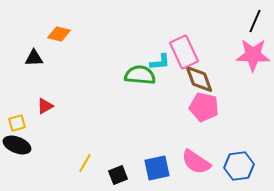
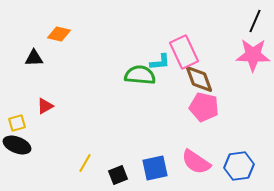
blue square: moved 2 px left
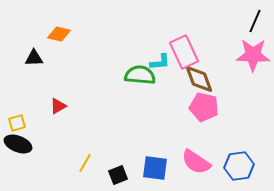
red triangle: moved 13 px right
black ellipse: moved 1 px right, 1 px up
blue square: rotated 20 degrees clockwise
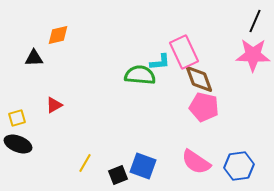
orange diamond: moved 1 px left, 1 px down; rotated 25 degrees counterclockwise
red triangle: moved 4 px left, 1 px up
yellow square: moved 5 px up
blue square: moved 12 px left, 2 px up; rotated 12 degrees clockwise
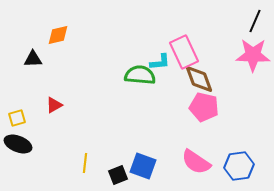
black triangle: moved 1 px left, 1 px down
yellow line: rotated 24 degrees counterclockwise
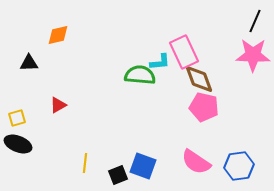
black triangle: moved 4 px left, 4 px down
red triangle: moved 4 px right
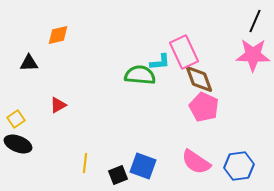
pink pentagon: rotated 12 degrees clockwise
yellow square: moved 1 px left, 1 px down; rotated 18 degrees counterclockwise
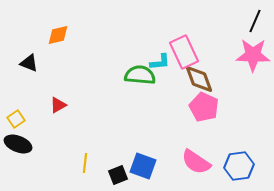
black triangle: rotated 24 degrees clockwise
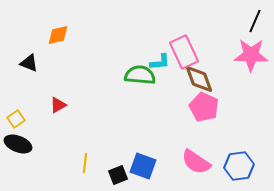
pink star: moved 2 px left
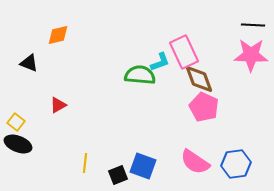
black line: moved 2 px left, 4 px down; rotated 70 degrees clockwise
cyan L-shape: rotated 15 degrees counterclockwise
yellow square: moved 3 px down; rotated 18 degrees counterclockwise
pink semicircle: moved 1 px left
blue hexagon: moved 3 px left, 2 px up
